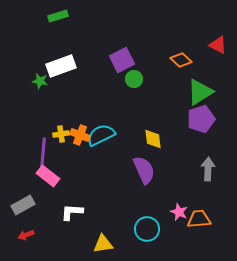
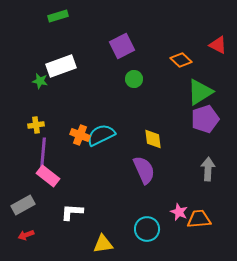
purple square: moved 14 px up
purple pentagon: moved 4 px right
yellow cross: moved 25 px left, 9 px up
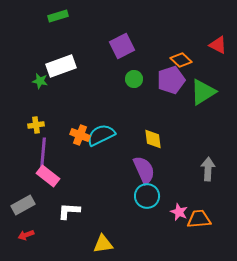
green triangle: moved 3 px right
purple pentagon: moved 34 px left, 39 px up
white L-shape: moved 3 px left, 1 px up
cyan circle: moved 33 px up
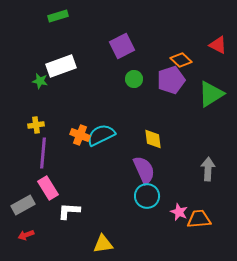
green triangle: moved 8 px right, 2 px down
pink rectangle: moved 12 px down; rotated 20 degrees clockwise
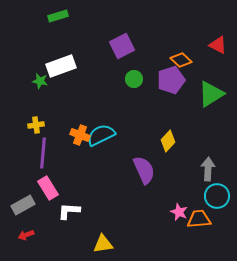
yellow diamond: moved 15 px right, 2 px down; rotated 50 degrees clockwise
cyan circle: moved 70 px right
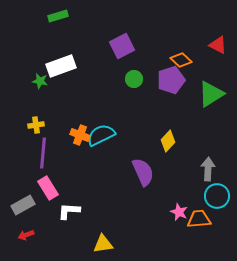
purple semicircle: moved 1 px left, 2 px down
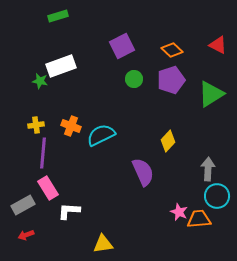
orange diamond: moved 9 px left, 10 px up
orange cross: moved 9 px left, 9 px up
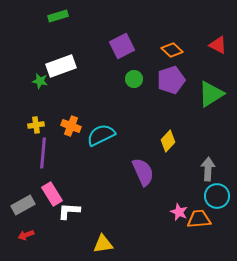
pink rectangle: moved 4 px right, 6 px down
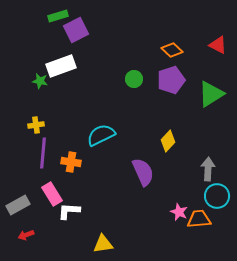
purple square: moved 46 px left, 16 px up
orange cross: moved 36 px down; rotated 12 degrees counterclockwise
gray rectangle: moved 5 px left
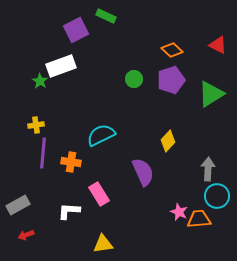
green rectangle: moved 48 px right; rotated 42 degrees clockwise
green star: rotated 21 degrees clockwise
pink rectangle: moved 47 px right
